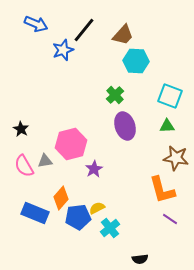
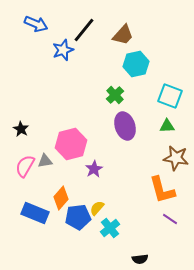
cyan hexagon: moved 3 px down; rotated 15 degrees counterclockwise
pink semicircle: moved 1 px right; rotated 60 degrees clockwise
yellow semicircle: rotated 21 degrees counterclockwise
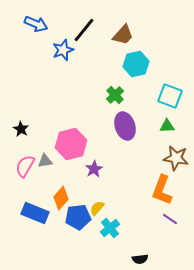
orange L-shape: rotated 36 degrees clockwise
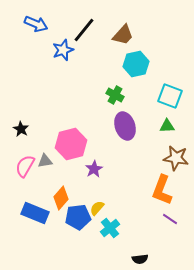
green cross: rotated 18 degrees counterclockwise
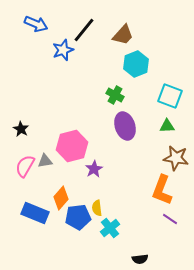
cyan hexagon: rotated 10 degrees counterclockwise
pink hexagon: moved 1 px right, 2 px down
yellow semicircle: rotated 49 degrees counterclockwise
